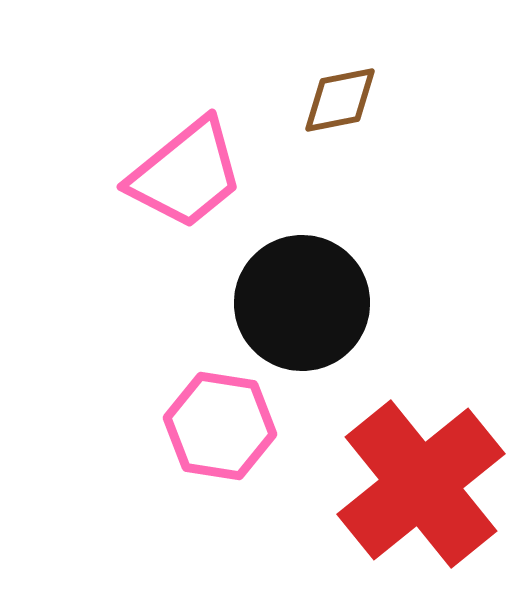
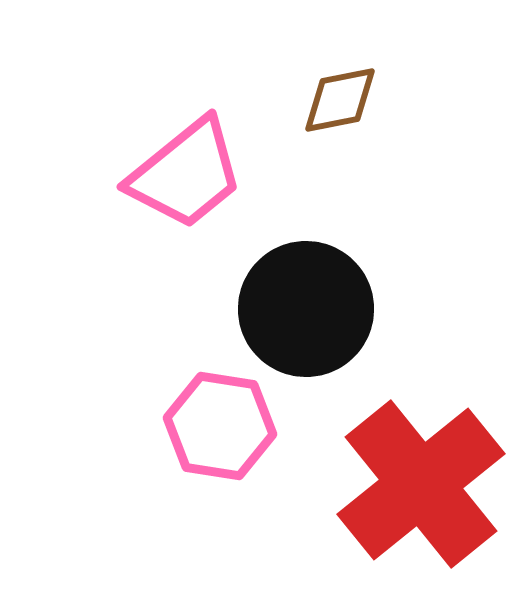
black circle: moved 4 px right, 6 px down
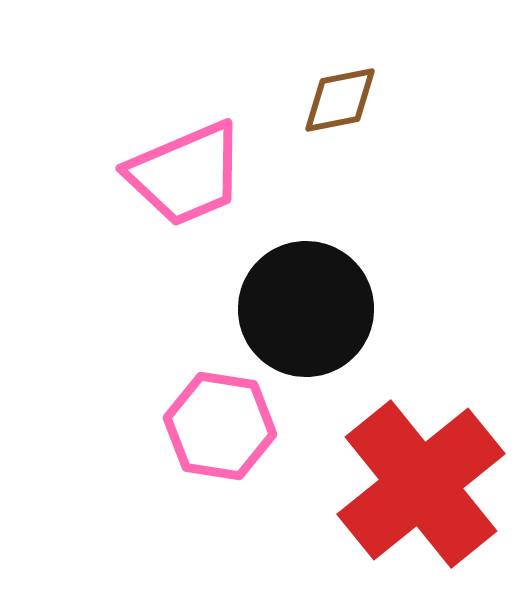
pink trapezoid: rotated 16 degrees clockwise
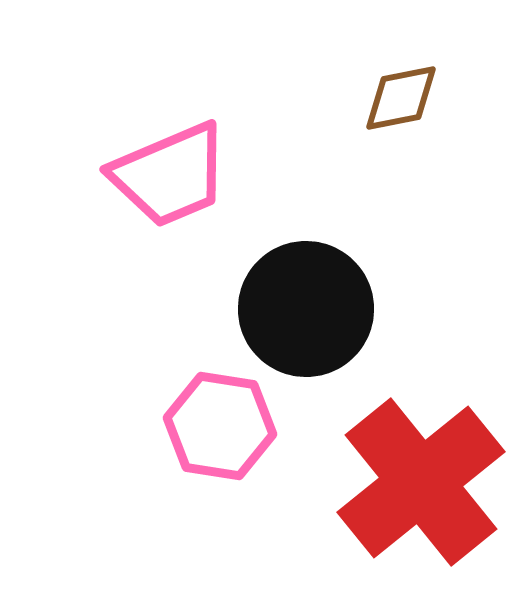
brown diamond: moved 61 px right, 2 px up
pink trapezoid: moved 16 px left, 1 px down
red cross: moved 2 px up
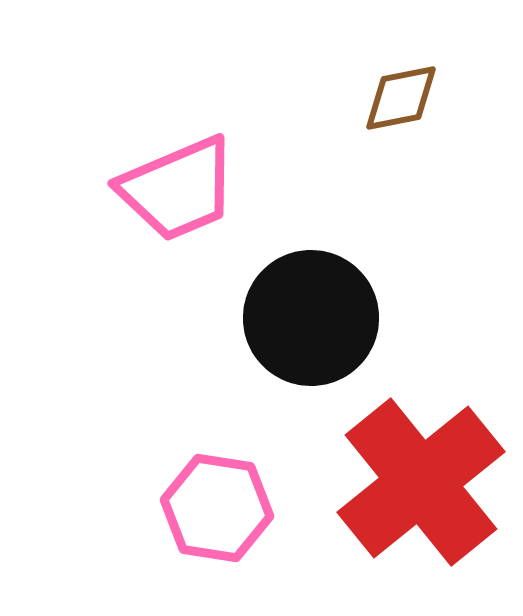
pink trapezoid: moved 8 px right, 14 px down
black circle: moved 5 px right, 9 px down
pink hexagon: moved 3 px left, 82 px down
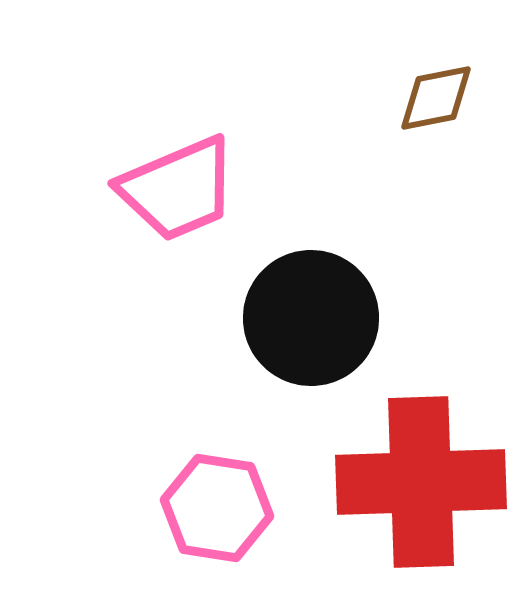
brown diamond: moved 35 px right
red cross: rotated 37 degrees clockwise
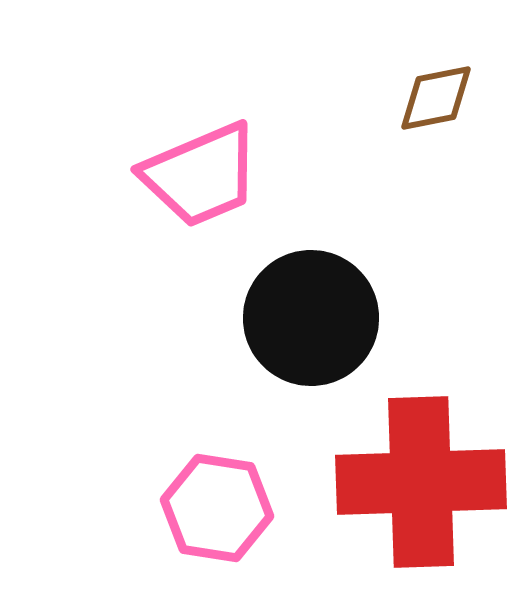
pink trapezoid: moved 23 px right, 14 px up
